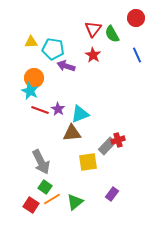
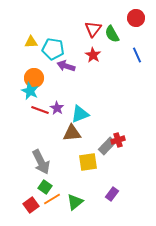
purple star: moved 1 px left, 1 px up
red square: rotated 21 degrees clockwise
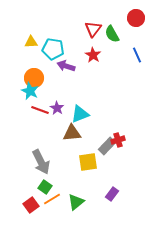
green triangle: moved 1 px right
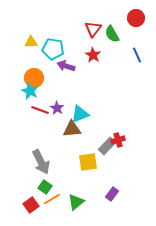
brown triangle: moved 4 px up
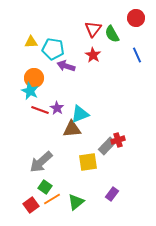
gray arrow: rotated 75 degrees clockwise
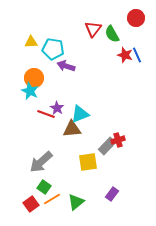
red star: moved 32 px right; rotated 14 degrees counterclockwise
red line: moved 6 px right, 4 px down
green square: moved 1 px left
red square: moved 1 px up
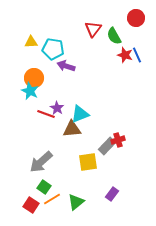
green semicircle: moved 2 px right, 2 px down
red square: moved 1 px down; rotated 21 degrees counterclockwise
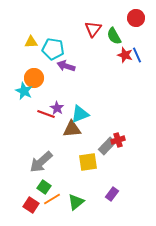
cyan star: moved 6 px left
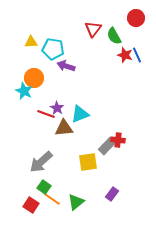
brown triangle: moved 8 px left, 1 px up
red cross: rotated 24 degrees clockwise
orange line: rotated 66 degrees clockwise
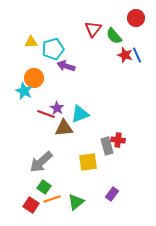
green semicircle: rotated 12 degrees counterclockwise
cyan pentagon: rotated 25 degrees counterclockwise
gray rectangle: rotated 60 degrees counterclockwise
orange line: rotated 54 degrees counterclockwise
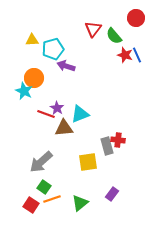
yellow triangle: moved 1 px right, 2 px up
green triangle: moved 4 px right, 1 px down
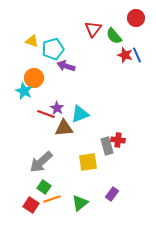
yellow triangle: moved 1 px down; rotated 24 degrees clockwise
